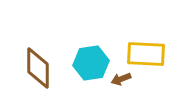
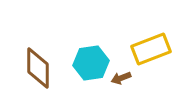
yellow rectangle: moved 5 px right, 5 px up; rotated 24 degrees counterclockwise
brown arrow: moved 1 px up
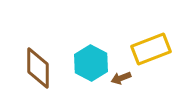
cyan hexagon: rotated 24 degrees counterclockwise
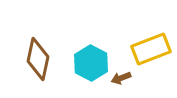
brown diamond: moved 9 px up; rotated 12 degrees clockwise
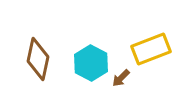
brown arrow: rotated 24 degrees counterclockwise
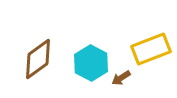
brown diamond: rotated 42 degrees clockwise
brown arrow: rotated 12 degrees clockwise
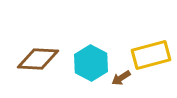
yellow rectangle: moved 6 px down; rotated 6 degrees clockwise
brown diamond: rotated 39 degrees clockwise
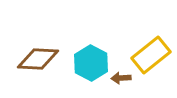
yellow rectangle: rotated 24 degrees counterclockwise
brown arrow: rotated 30 degrees clockwise
